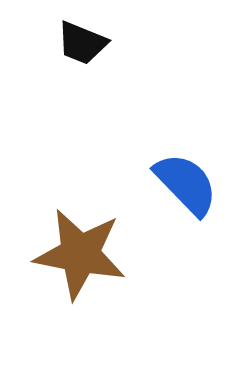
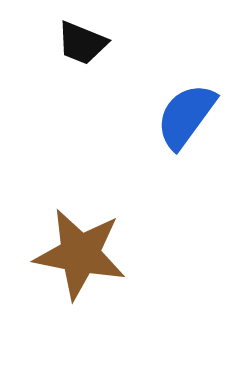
blue semicircle: moved 68 px up; rotated 100 degrees counterclockwise
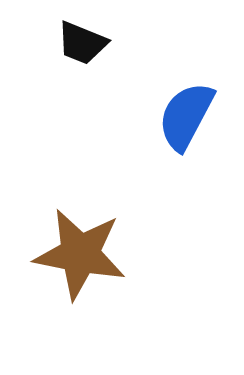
blue semicircle: rotated 8 degrees counterclockwise
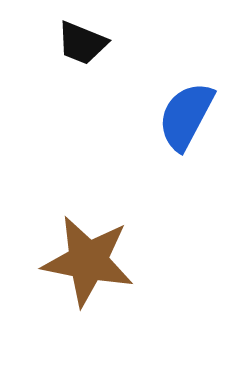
brown star: moved 8 px right, 7 px down
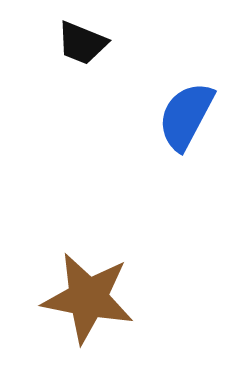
brown star: moved 37 px down
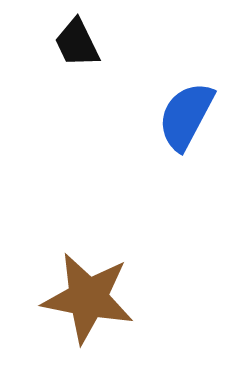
black trapezoid: moved 5 px left; rotated 42 degrees clockwise
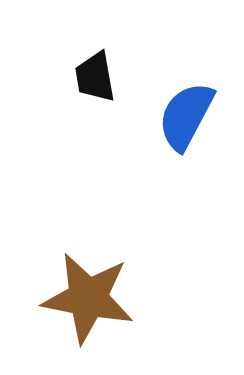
black trapezoid: moved 18 px right, 34 px down; rotated 16 degrees clockwise
